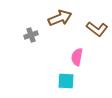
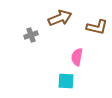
brown L-shape: moved 2 px up; rotated 25 degrees counterclockwise
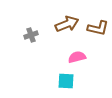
brown arrow: moved 7 px right, 6 px down
brown L-shape: moved 1 px right, 1 px down
pink semicircle: rotated 66 degrees clockwise
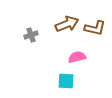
brown L-shape: moved 3 px left
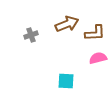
brown L-shape: moved 5 px down; rotated 15 degrees counterclockwise
pink semicircle: moved 21 px right, 1 px down
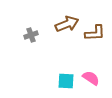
pink semicircle: moved 7 px left, 20 px down; rotated 48 degrees clockwise
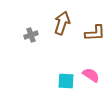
brown arrow: moved 5 px left, 1 px up; rotated 50 degrees counterclockwise
pink semicircle: moved 3 px up
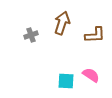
brown L-shape: moved 2 px down
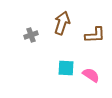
cyan square: moved 13 px up
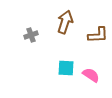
brown arrow: moved 3 px right, 1 px up
brown L-shape: moved 3 px right
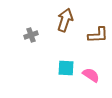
brown arrow: moved 2 px up
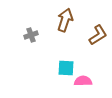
brown L-shape: rotated 30 degrees counterclockwise
pink semicircle: moved 8 px left, 6 px down; rotated 36 degrees counterclockwise
